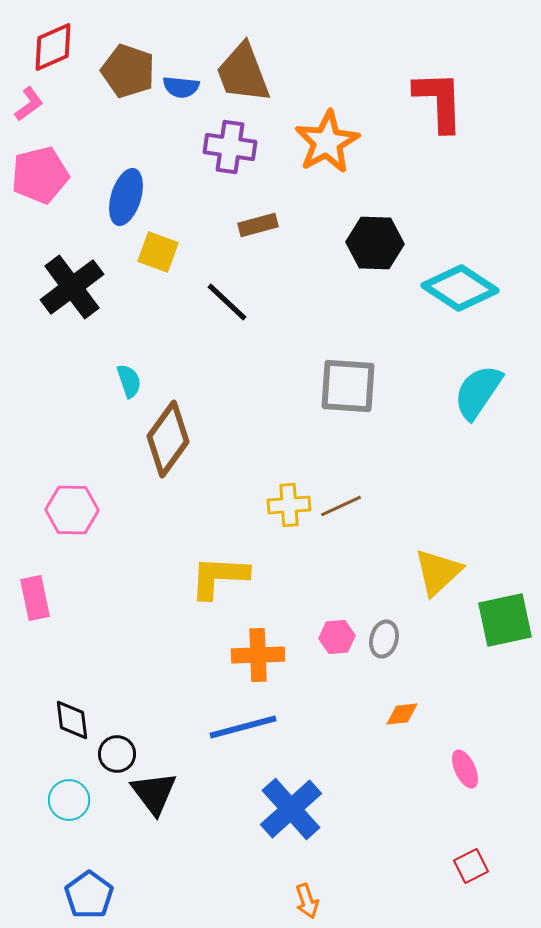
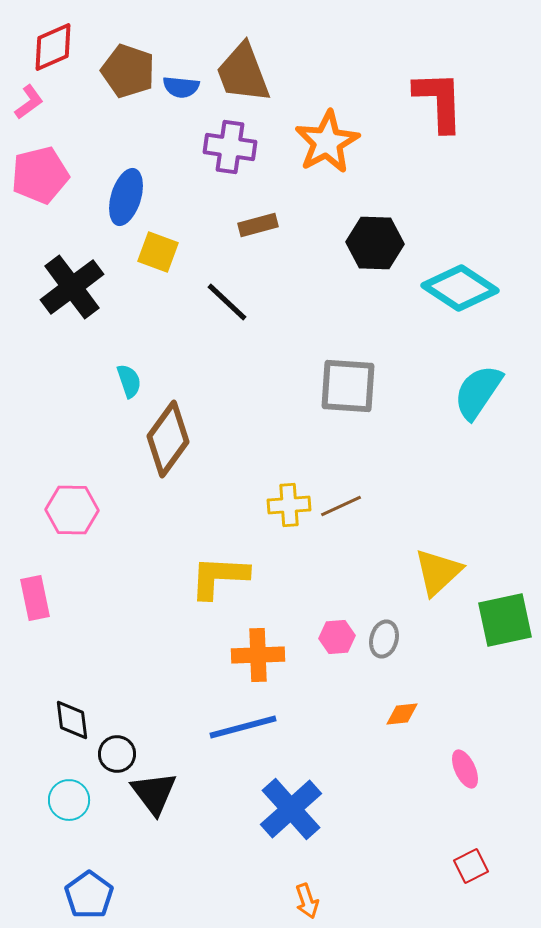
pink L-shape at (29, 104): moved 2 px up
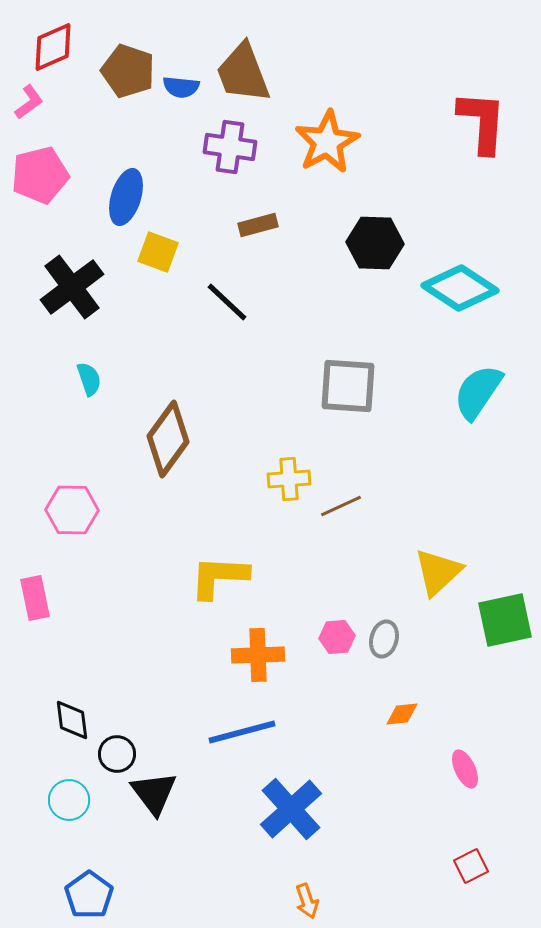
red L-shape at (439, 101): moved 43 px right, 21 px down; rotated 6 degrees clockwise
cyan semicircle at (129, 381): moved 40 px left, 2 px up
yellow cross at (289, 505): moved 26 px up
blue line at (243, 727): moved 1 px left, 5 px down
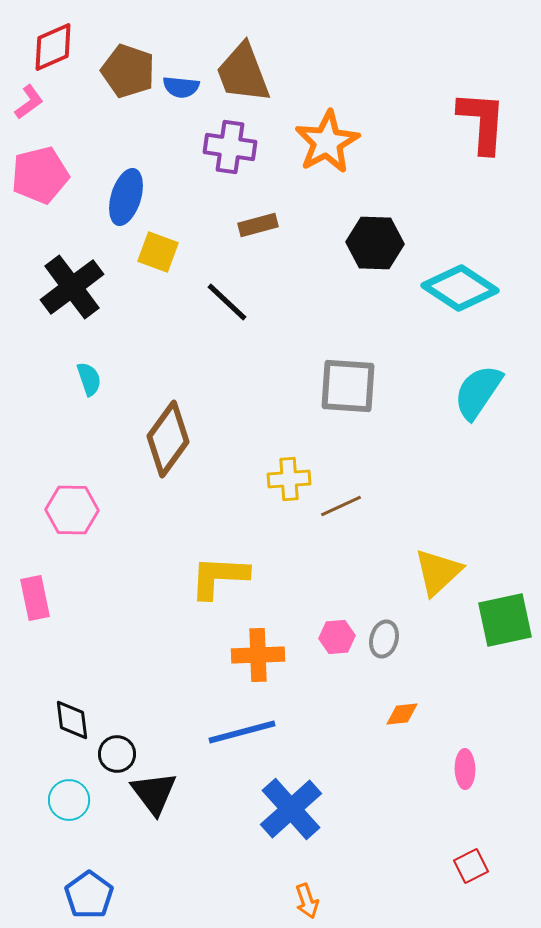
pink ellipse at (465, 769): rotated 24 degrees clockwise
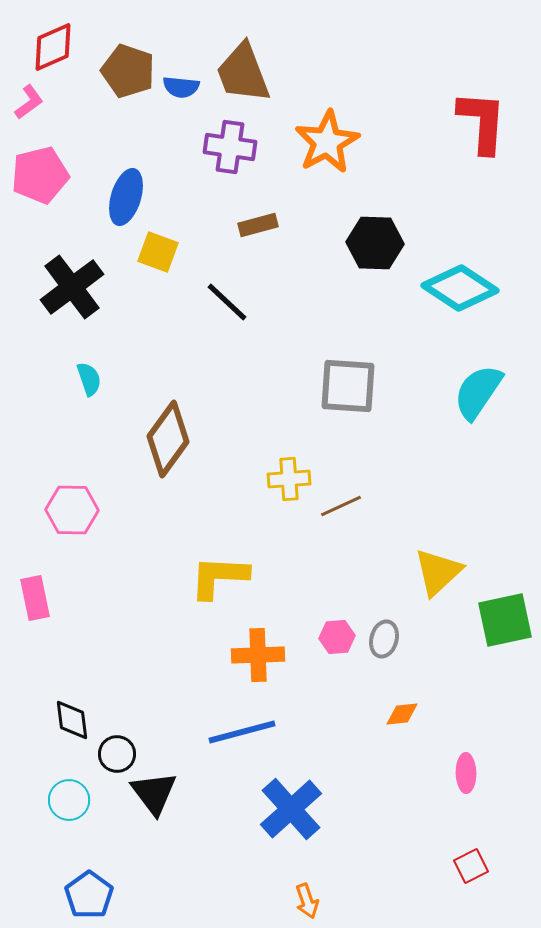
pink ellipse at (465, 769): moved 1 px right, 4 px down
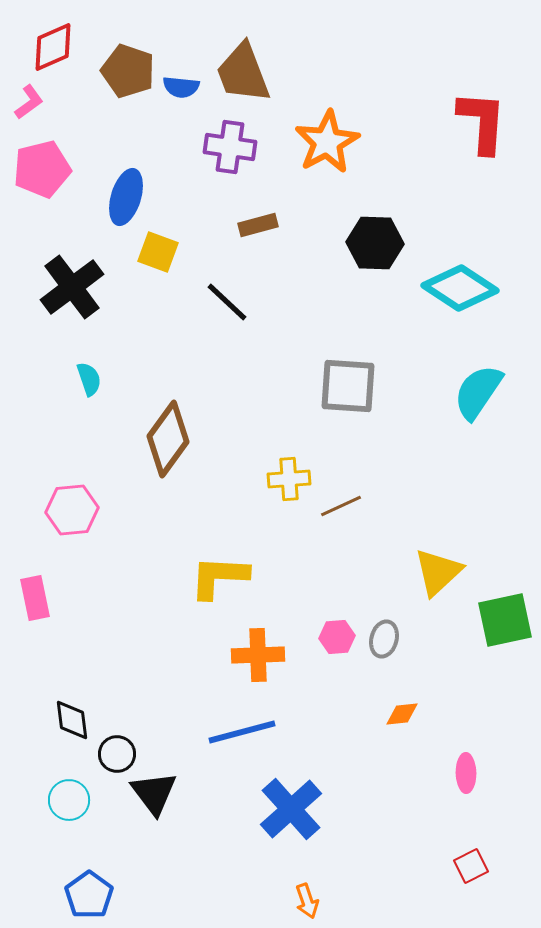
pink pentagon at (40, 175): moved 2 px right, 6 px up
pink hexagon at (72, 510): rotated 6 degrees counterclockwise
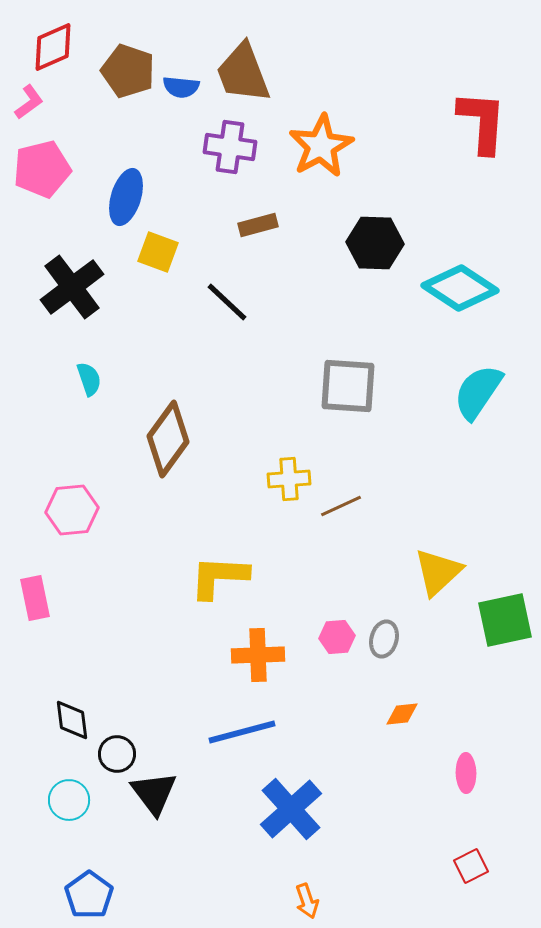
orange star at (327, 142): moved 6 px left, 4 px down
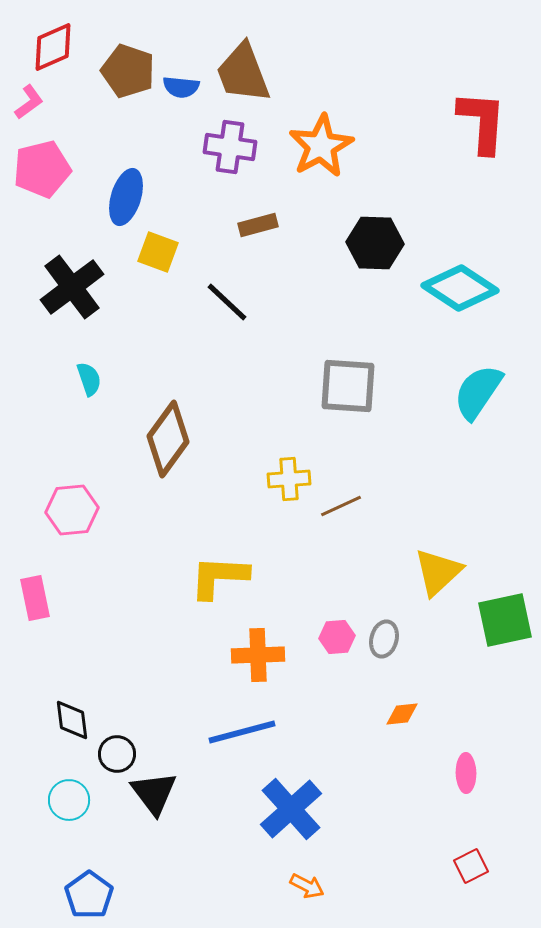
orange arrow at (307, 901): moved 15 px up; rotated 44 degrees counterclockwise
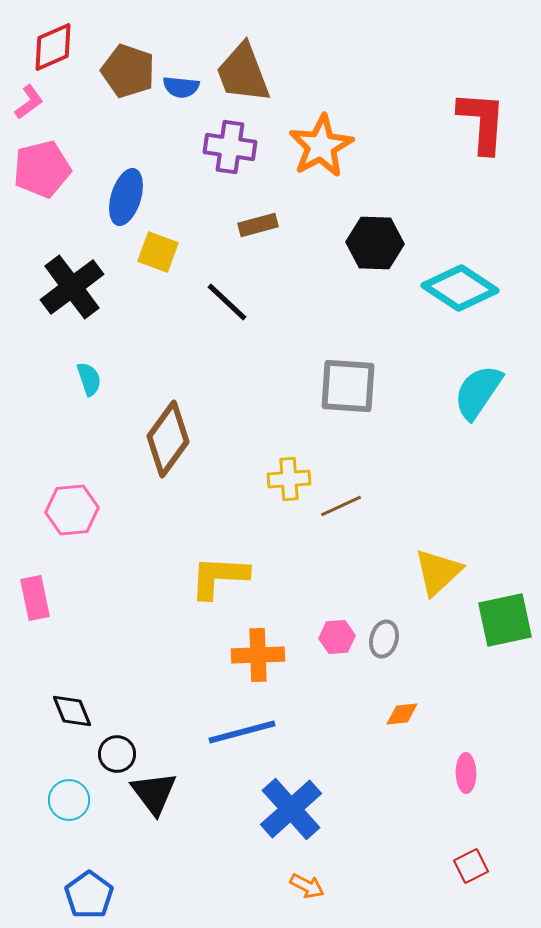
black diamond at (72, 720): moved 9 px up; rotated 15 degrees counterclockwise
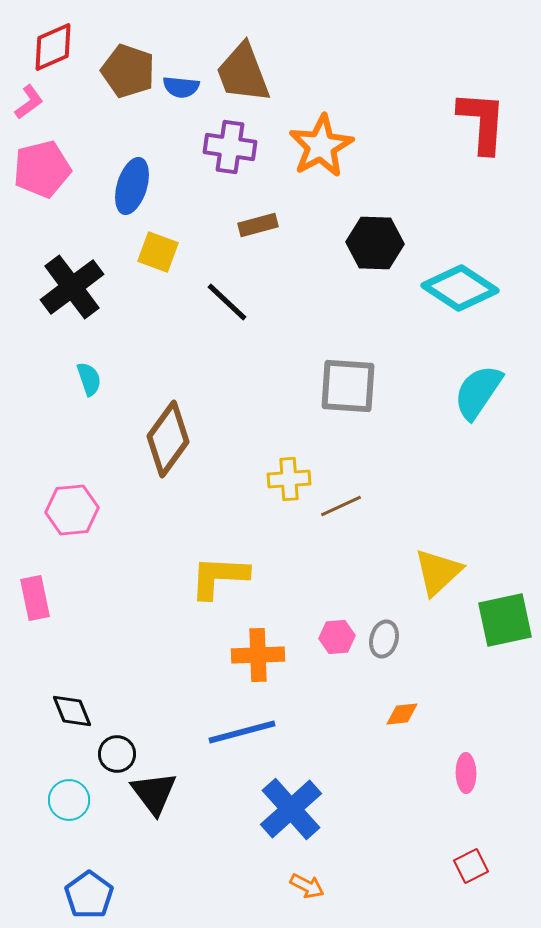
blue ellipse at (126, 197): moved 6 px right, 11 px up
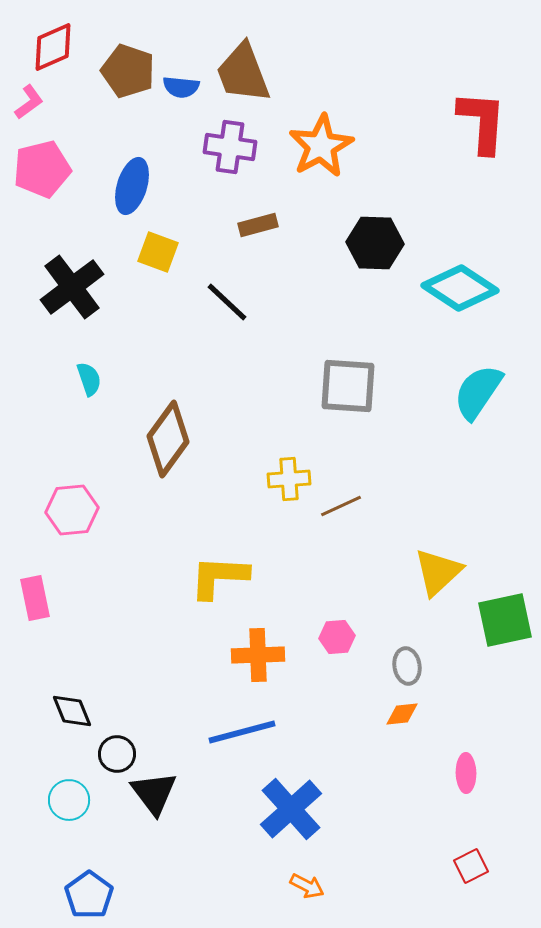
gray ellipse at (384, 639): moved 23 px right, 27 px down; rotated 24 degrees counterclockwise
